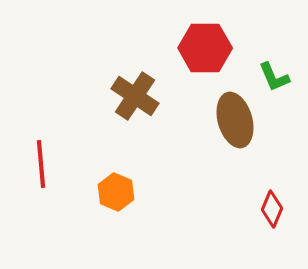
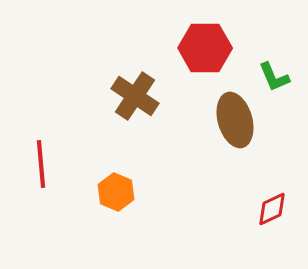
red diamond: rotated 42 degrees clockwise
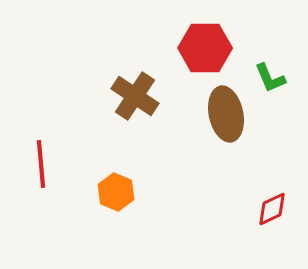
green L-shape: moved 4 px left, 1 px down
brown ellipse: moved 9 px left, 6 px up; rotated 4 degrees clockwise
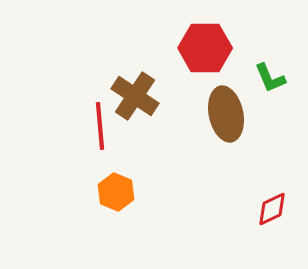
red line: moved 59 px right, 38 px up
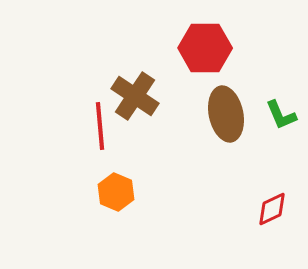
green L-shape: moved 11 px right, 37 px down
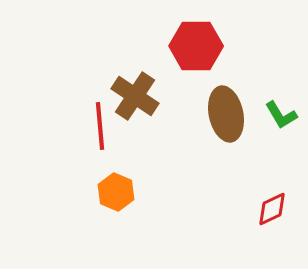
red hexagon: moved 9 px left, 2 px up
green L-shape: rotated 8 degrees counterclockwise
